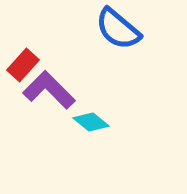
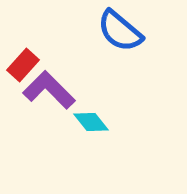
blue semicircle: moved 2 px right, 2 px down
cyan diamond: rotated 12 degrees clockwise
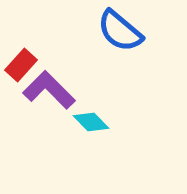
red rectangle: moved 2 px left
cyan diamond: rotated 6 degrees counterclockwise
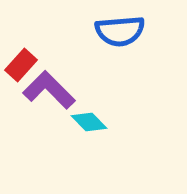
blue semicircle: rotated 45 degrees counterclockwise
cyan diamond: moved 2 px left
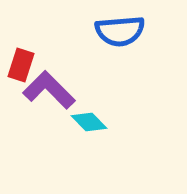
red rectangle: rotated 24 degrees counterclockwise
